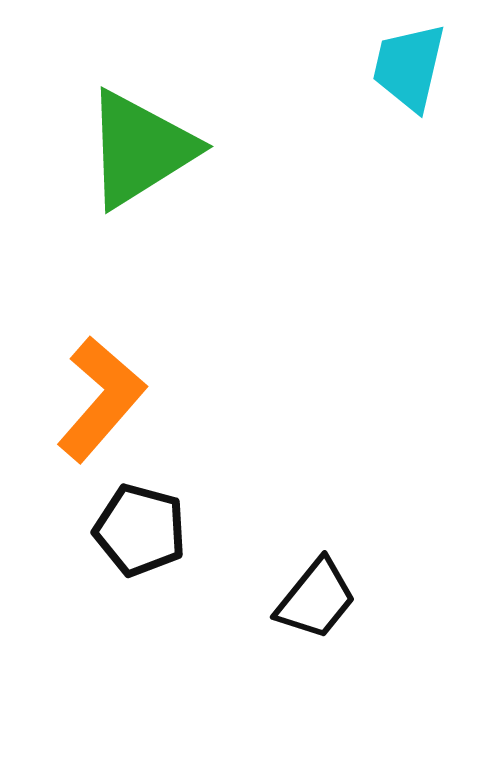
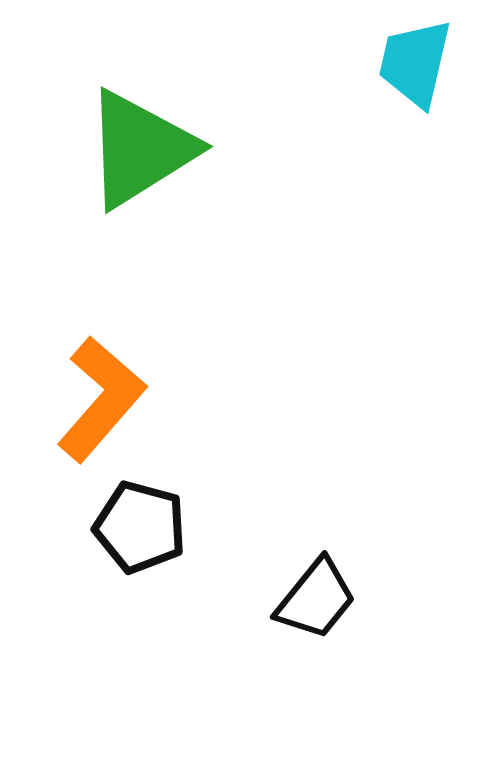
cyan trapezoid: moved 6 px right, 4 px up
black pentagon: moved 3 px up
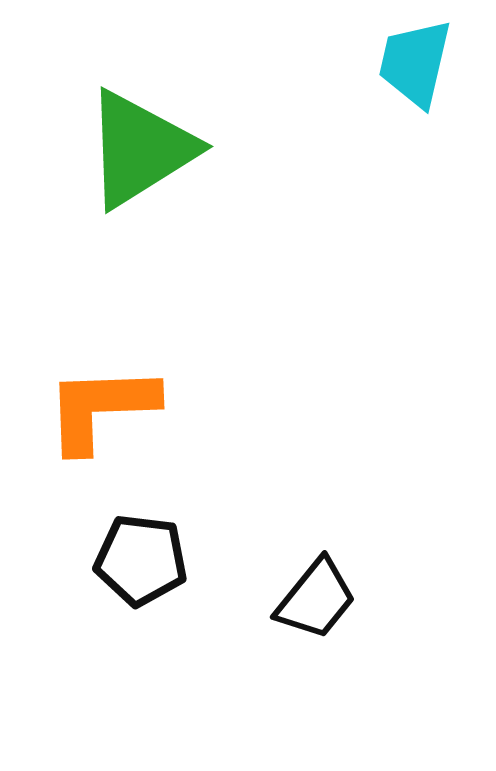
orange L-shape: moved 9 px down; rotated 133 degrees counterclockwise
black pentagon: moved 1 px right, 33 px down; rotated 8 degrees counterclockwise
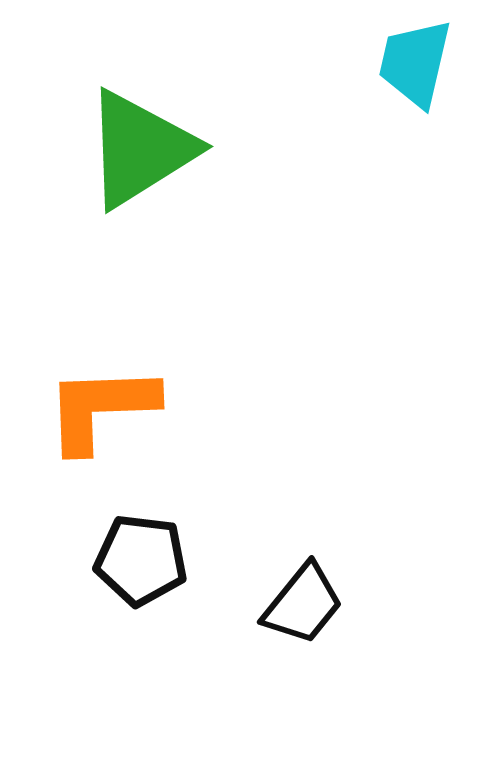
black trapezoid: moved 13 px left, 5 px down
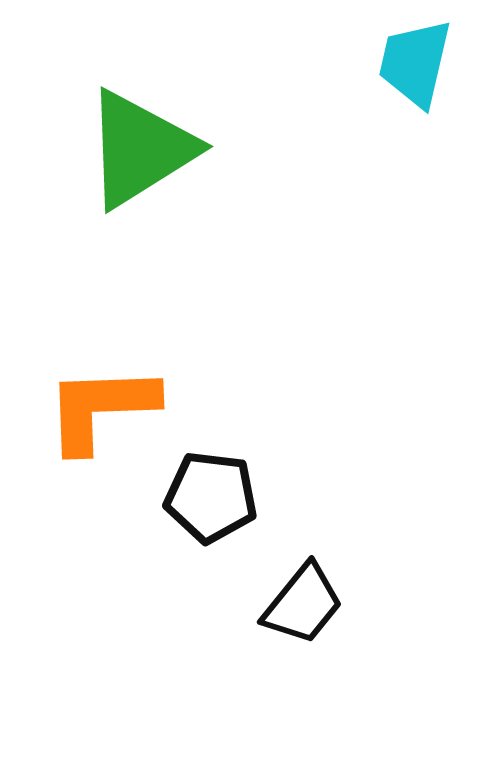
black pentagon: moved 70 px right, 63 px up
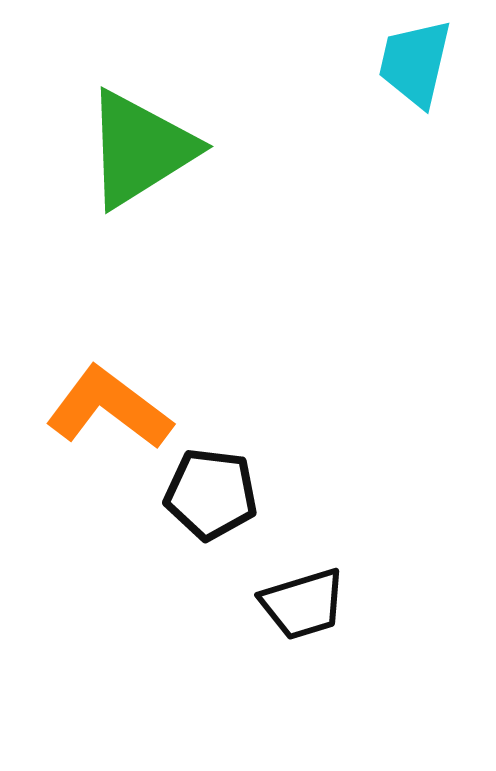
orange L-shape: moved 8 px right; rotated 39 degrees clockwise
black pentagon: moved 3 px up
black trapezoid: rotated 34 degrees clockwise
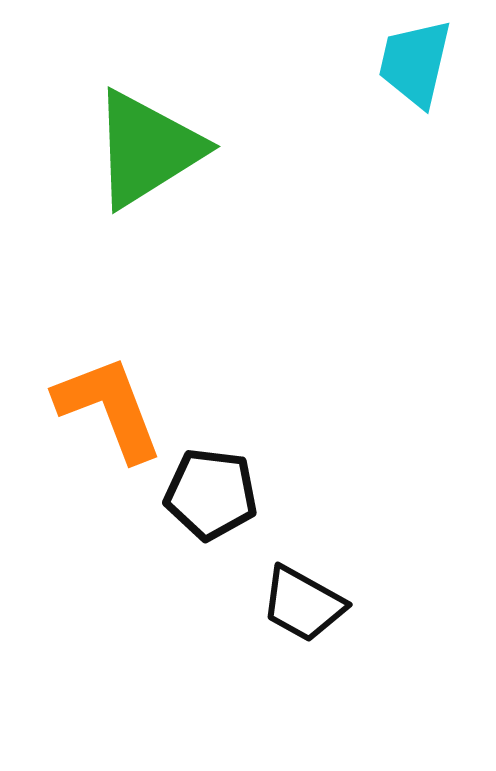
green triangle: moved 7 px right
orange L-shape: rotated 32 degrees clockwise
black trapezoid: rotated 46 degrees clockwise
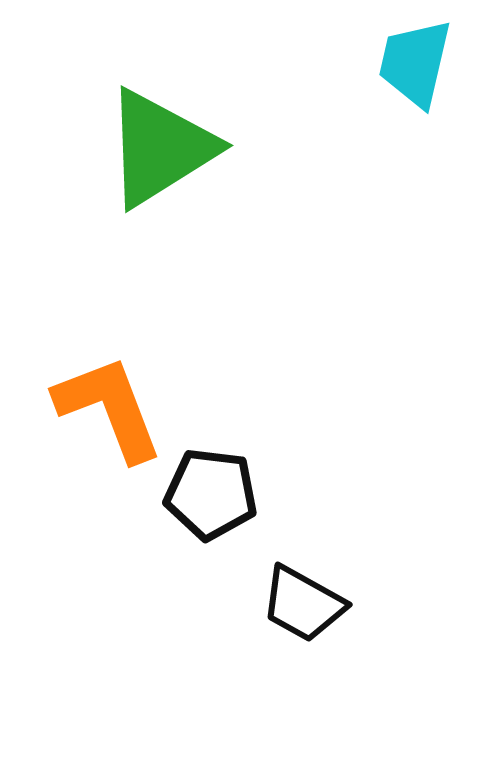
green triangle: moved 13 px right, 1 px up
